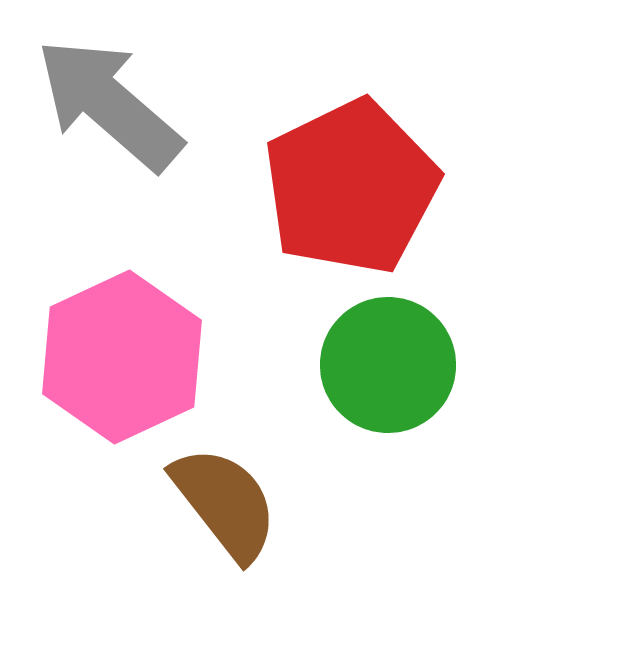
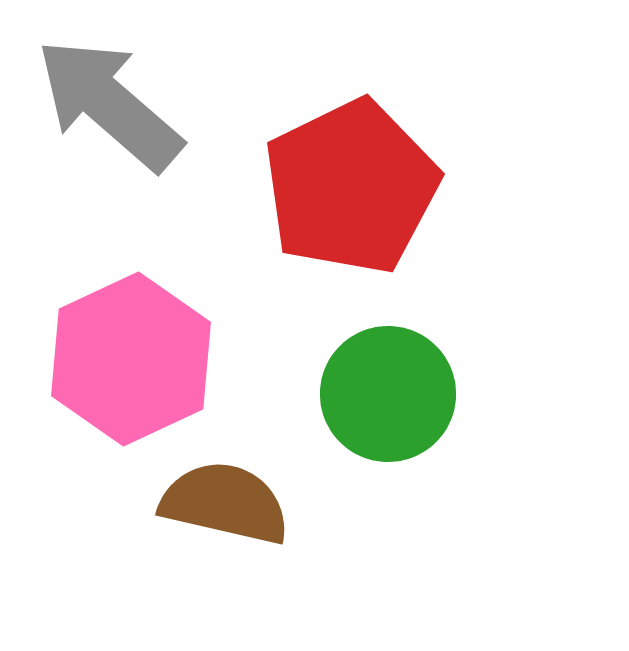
pink hexagon: moved 9 px right, 2 px down
green circle: moved 29 px down
brown semicircle: rotated 39 degrees counterclockwise
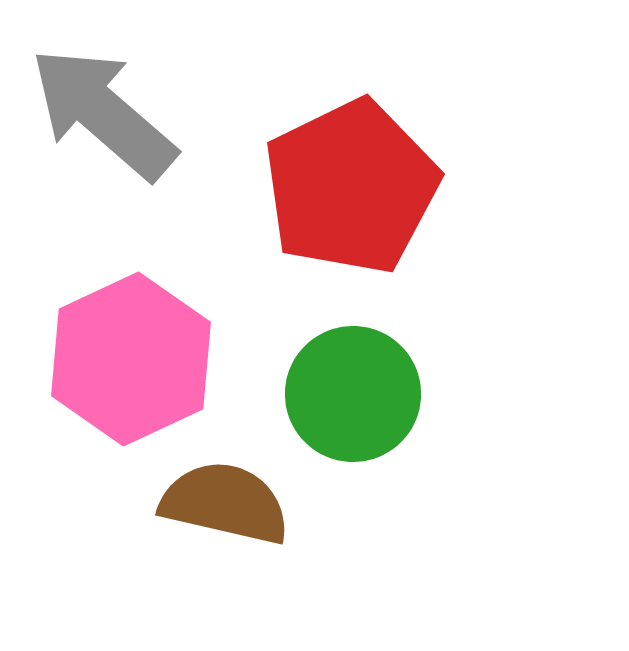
gray arrow: moved 6 px left, 9 px down
green circle: moved 35 px left
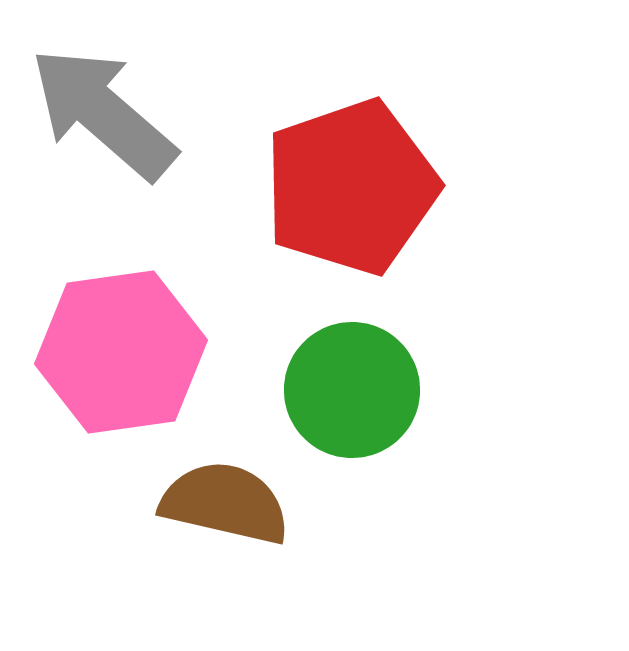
red pentagon: rotated 7 degrees clockwise
pink hexagon: moved 10 px left, 7 px up; rotated 17 degrees clockwise
green circle: moved 1 px left, 4 px up
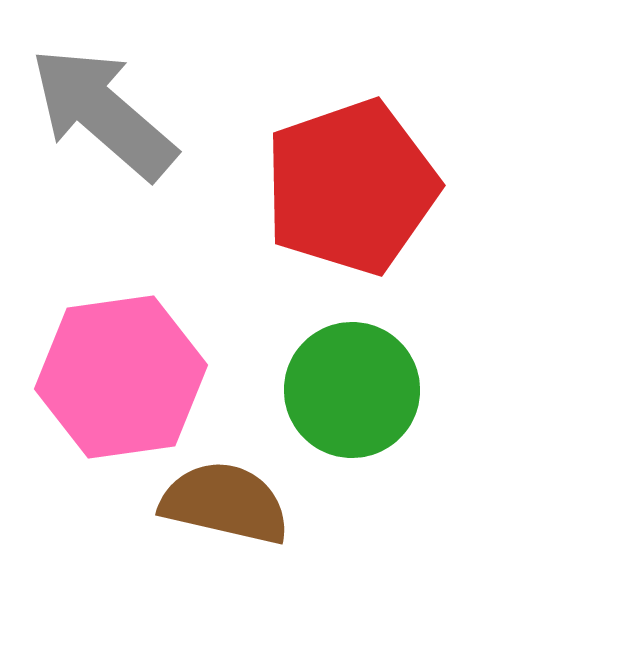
pink hexagon: moved 25 px down
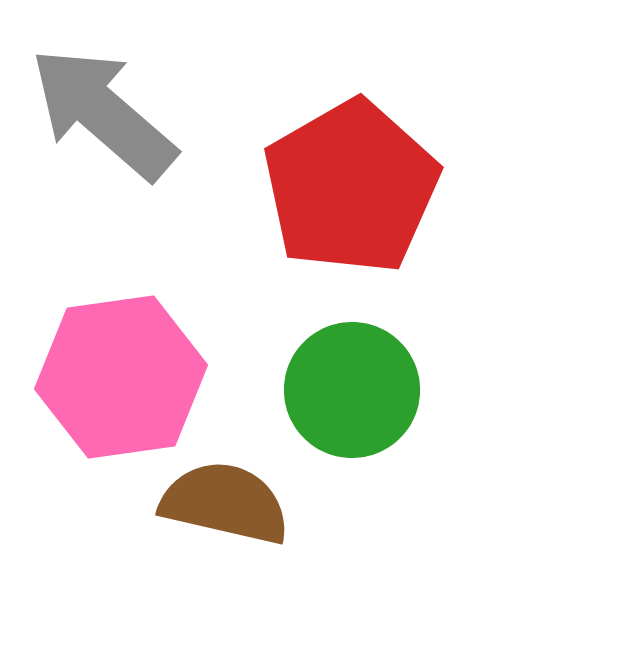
red pentagon: rotated 11 degrees counterclockwise
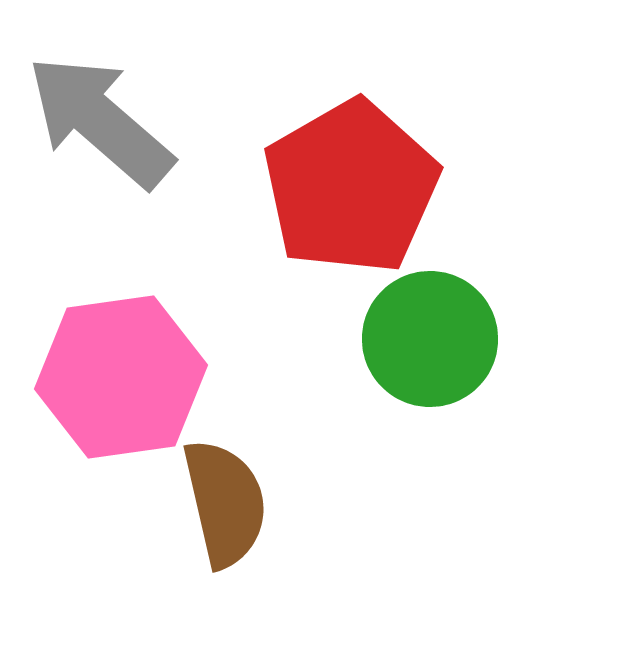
gray arrow: moved 3 px left, 8 px down
green circle: moved 78 px right, 51 px up
brown semicircle: rotated 64 degrees clockwise
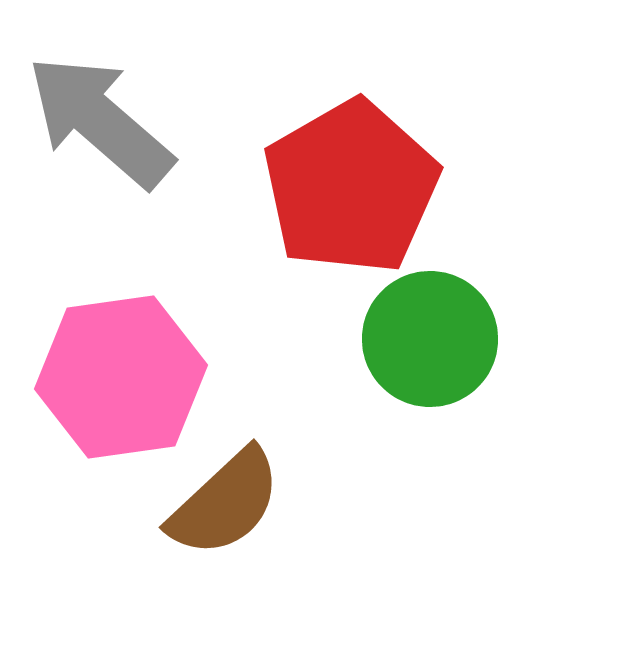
brown semicircle: rotated 60 degrees clockwise
